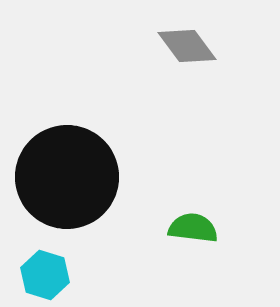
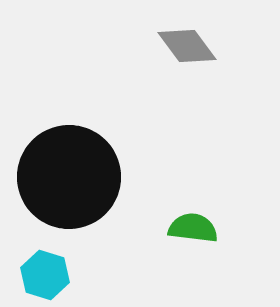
black circle: moved 2 px right
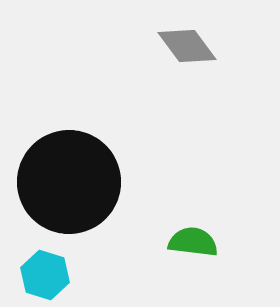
black circle: moved 5 px down
green semicircle: moved 14 px down
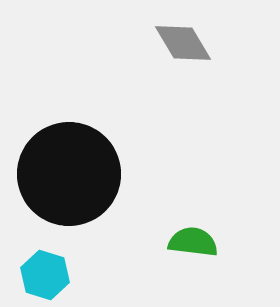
gray diamond: moved 4 px left, 3 px up; rotated 6 degrees clockwise
black circle: moved 8 px up
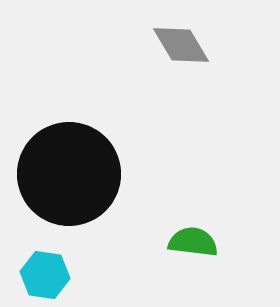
gray diamond: moved 2 px left, 2 px down
cyan hexagon: rotated 9 degrees counterclockwise
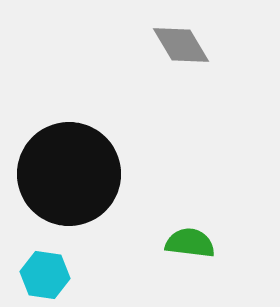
green semicircle: moved 3 px left, 1 px down
